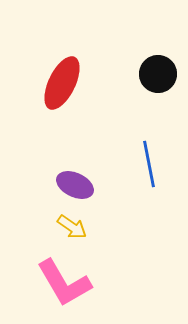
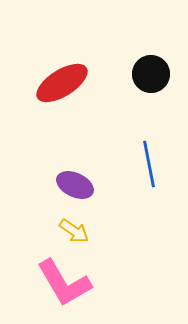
black circle: moved 7 px left
red ellipse: rotated 32 degrees clockwise
yellow arrow: moved 2 px right, 4 px down
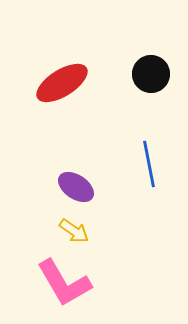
purple ellipse: moved 1 px right, 2 px down; rotated 9 degrees clockwise
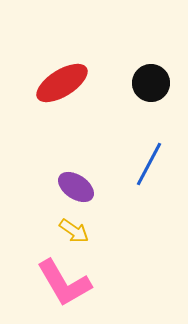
black circle: moved 9 px down
blue line: rotated 39 degrees clockwise
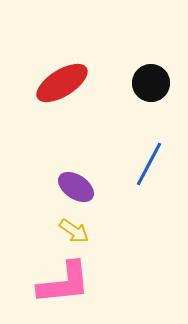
pink L-shape: rotated 66 degrees counterclockwise
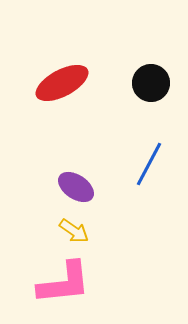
red ellipse: rotated 4 degrees clockwise
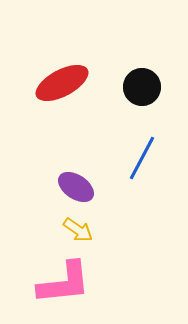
black circle: moved 9 px left, 4 px down
blue line: moved 7 px left, 6 px up
yellow arrow: moved 4 px right, 1 px up
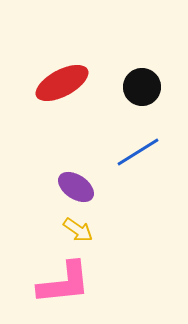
blue line: moved 4 px left, 6 px up; rotated 30 degrees clockwise
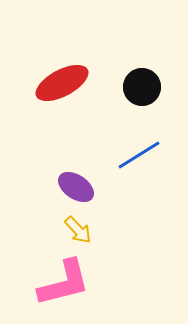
blue line: moved 1 px right, 3 px down
yellow arrow: rotated 12 degrees clockwise
pink L-shape: rotated 8 degrees counterclockwise
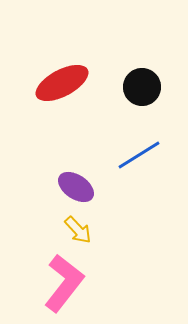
pink L-shape: rotated 38 degrees counterclockwise
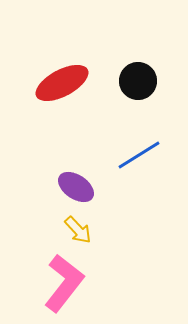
black circle: moved 4 px left, 6 px up
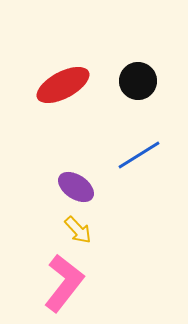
red ellipse: moved 1 px right, 2 px down
